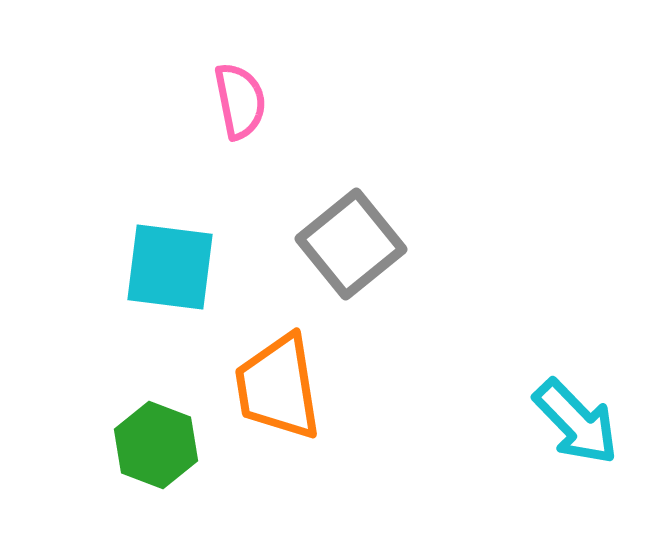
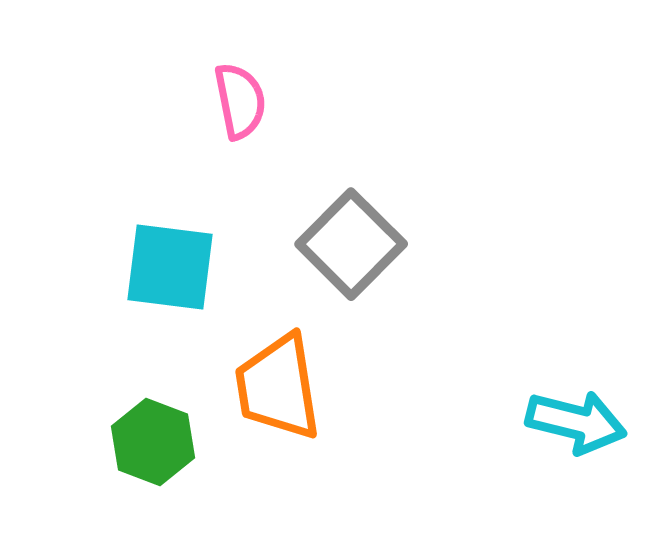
gray square: rotated 6 degrees counterclockwise
cyan arrow: rotated 32 degrees counterclockwise
green hexagon: moved 3 px left, 3 px up
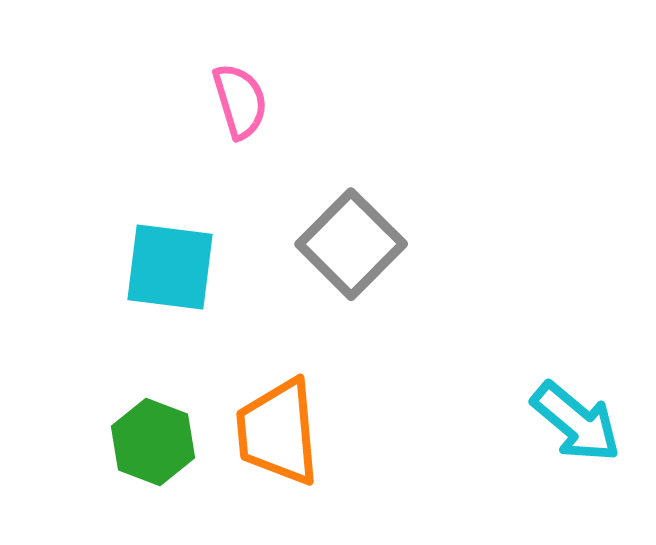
pink semicircle: rotated 6 degrees counterclockwise
orange trapezoid: moved 45 px down; rotated 4 degrees clockwise
cyan arrow: rotated 26 degrees clockwise
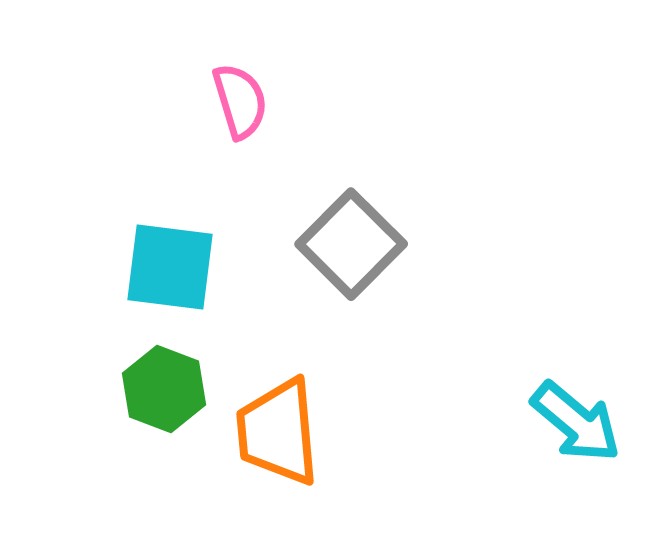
green hexagon: moved 11 px right, 53 px up
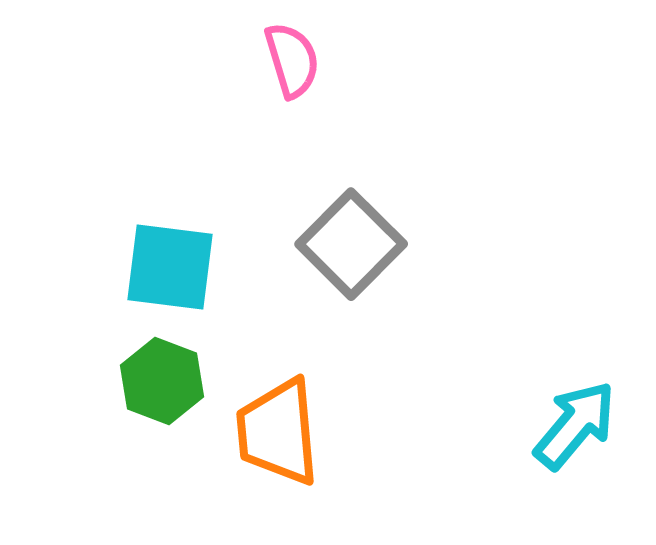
pink semicircle: moved 52 px right, 41 px up
green hexagon: moved 2 px left, 8 px up
cyan arrow: moved 1 px left, 3 px down; rotated 90 degrees counterclockwise
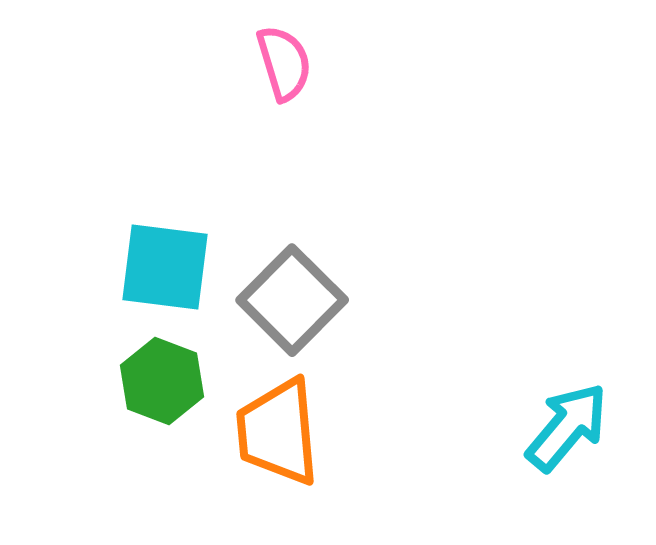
pink semicircle: moved 8 px left, 3 px down
gray square: moved 59 px left, 56 px down
cyan square: moved 5 px left
cyan arrow: moved 8 px left, 2 px down
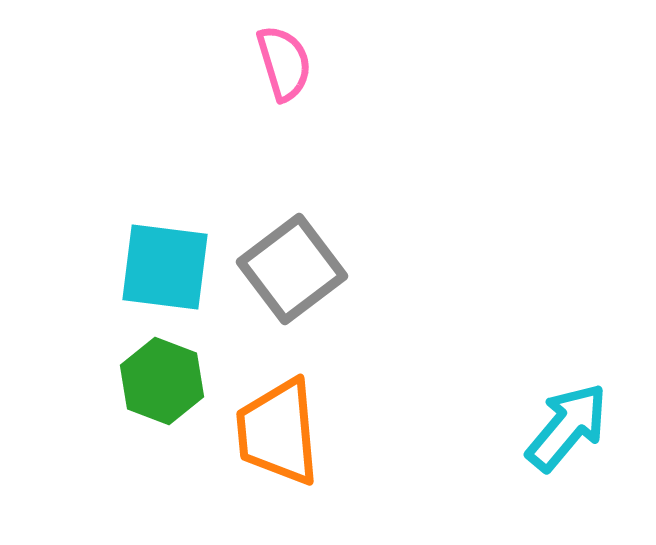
gray square: moved 31 px up; rotated 8 degrees clockwise
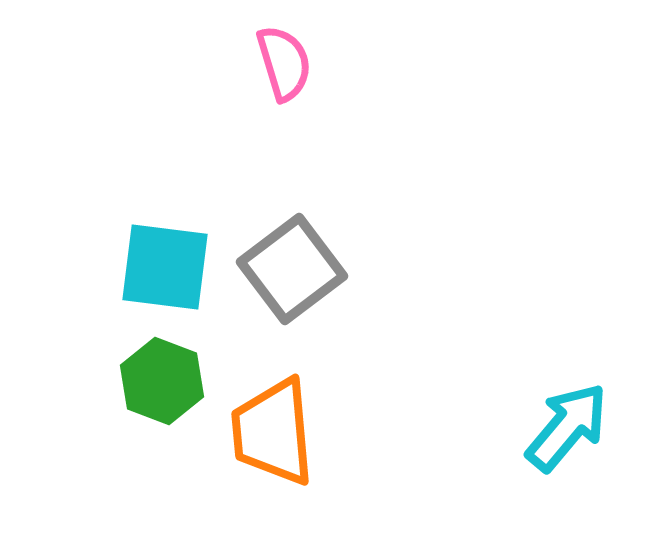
orange trapezoid: moved 5 px left
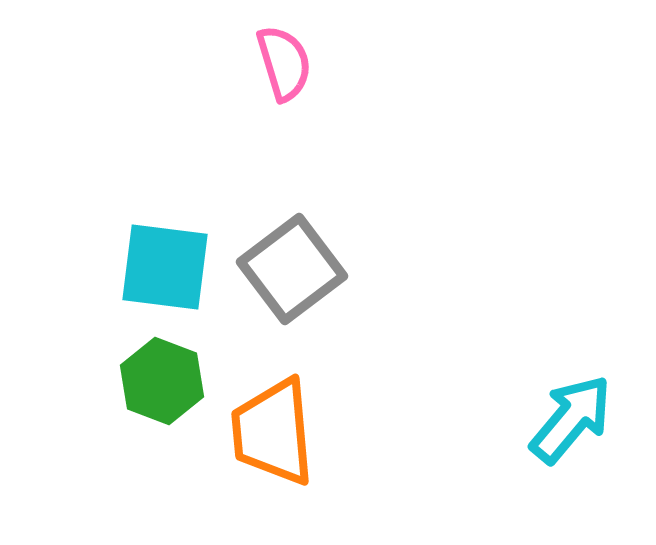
cyan arrow: moved 4 px right, 8 px up
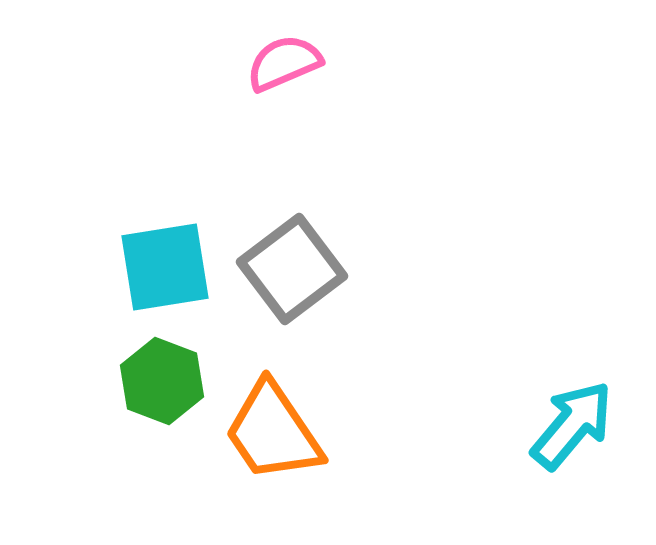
pink semicircle: rotated 96 degrees counterclockwise
cyan square: rotated 16 degrees counterclockwise
cyan arrow: moved 1 px right, 6 px down
orange trapezoid: rotated 29 degrees counterclockwise
